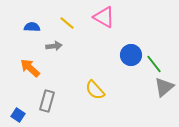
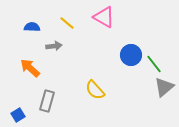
blue square: rotated 24 degrees clockwise
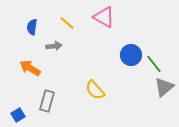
blue semicircle: rotated 84 degrees counterclockwise
orange arrow: rotated 10 degrees counterclockwise
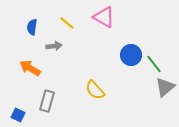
gray triangle: moved 1 px right
blue square: rotated 32 degrees counterclockwise
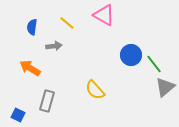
pink triangle: moved 2 px up
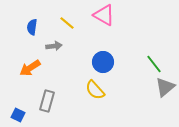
blue circle: moved 28 px left, 7 px down
orange arrow: rotated 65 degrees counterclockwise
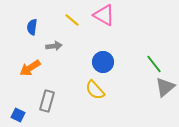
yellow line: moved 5 px right, 3 px up
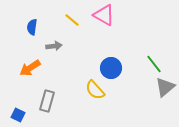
blue circle: moved 8 px right, 6 px down
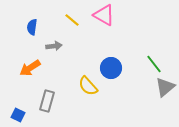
yellow semicircle: moved 7 px left, 4 px up
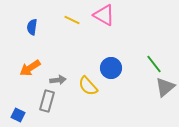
yellow line: rotated 14 degrees counterclockwise
gray arrow: moved 4 px right, 34 px down
